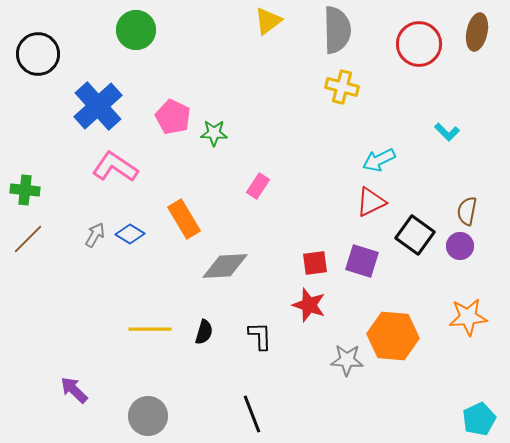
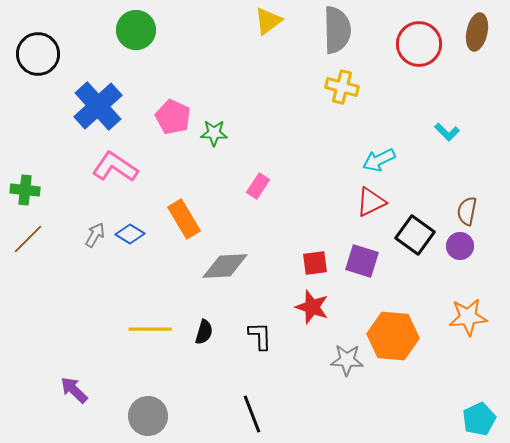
red star: moved 3 px right, 2 px down
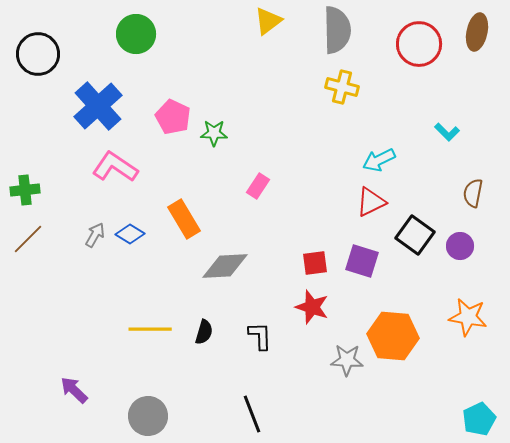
green circle: moved 4 px down
green cross: rotated 12 degrees counterclockwise
brown semicircle: moved 6 px right, 18 px up
orange star: rotated 15 degrees clockwise
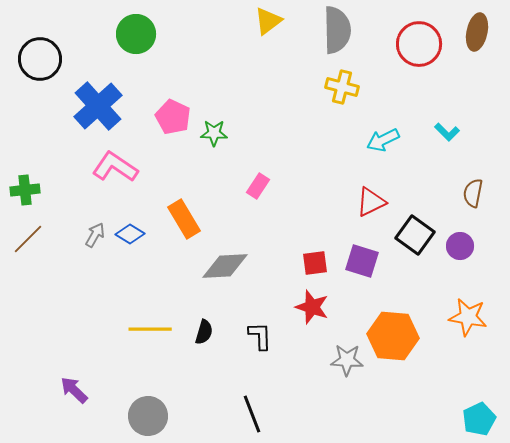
black circle: moved 2 px right, 5 px down
cyan arrow: moved 4 px right, 20 px up
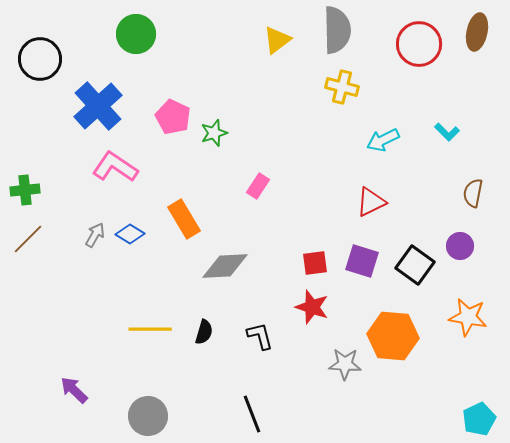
yellow triangle: moved 9 px right, 19 px down
green star: rotated 20 degrees counterclockwise
black square: moved 30 px down
black L-shape: rotated 12 degrees counterclockwise
gray star: moved 2 px left, 4 px down
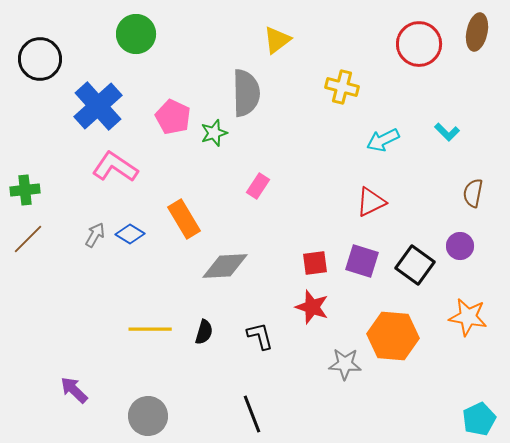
gray semicircle: moved 91 px left, 63 px down
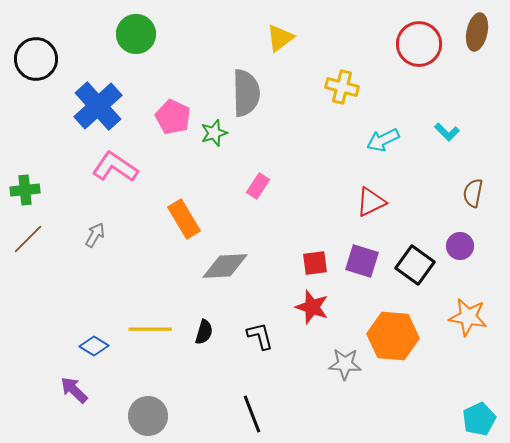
yellow triangle: moved 3 px right, 2 px up
black circle: moved 4 px left
blue diamond: moved 36 px left, 112 px down
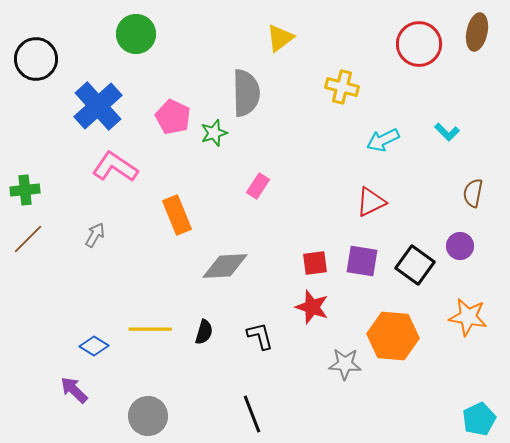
orange rectangle: moved 7 px left, 4 px up; rotated 9 degrees clockwise
purple square: rotated 8 degrees counterclockwise
